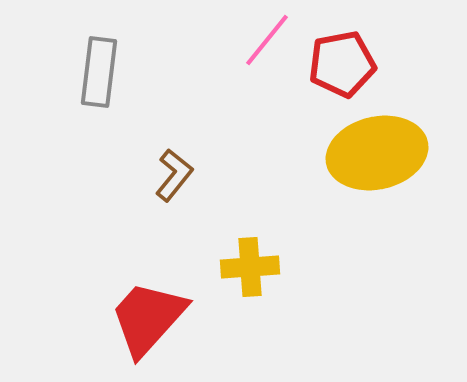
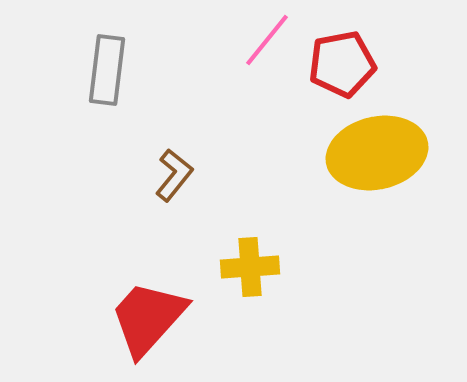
gray rectangle: moved 8 px right, 2 px up
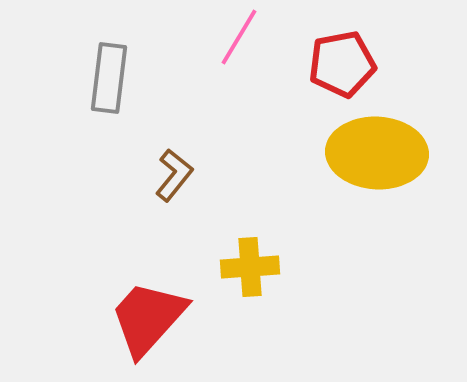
pink line: moved 28 px left, 3 px up; rotated 8 degrees counterclockwise
gray rectangle: moved 2 px right, 8 px down
yellow ellipse: rotated 16 degrees clockwise
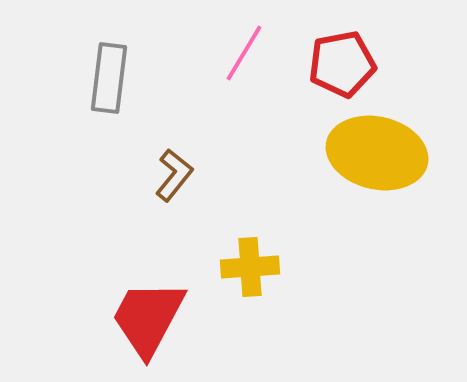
pink line: moved 5 px right, 16 px down
yellow ellipse: rotated 10 degrees clockwise
red trapezoid: rotated 14 degrees counterclockwise
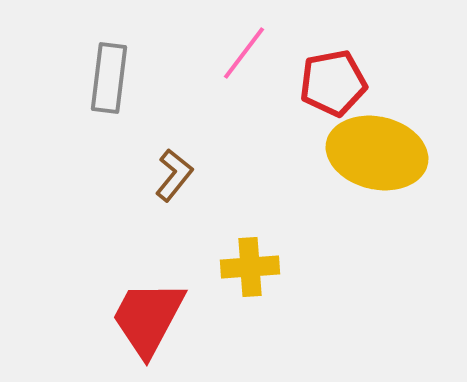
pink line: rotated 6 degrees clockwise
red pentagon: moved 9 px left, 19 px down
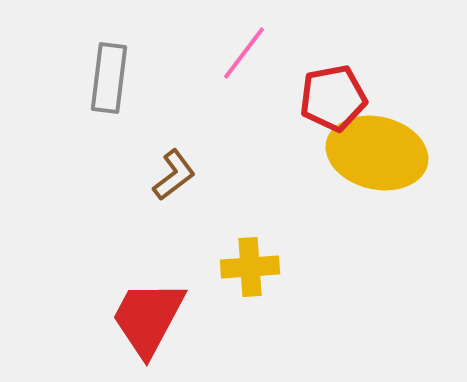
red pentagon: moved 15 px down
brown L-shape: rotated 14 degrees clockwise
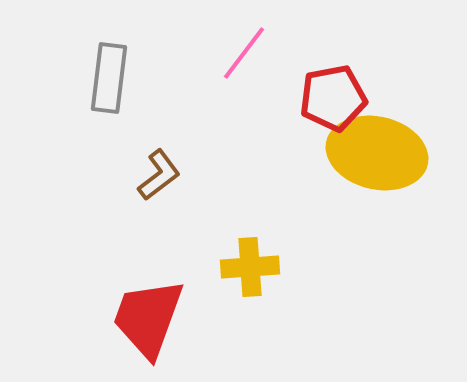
brown L-shape: moved 15 px left
red trapezoid: rotated 8 degrees counterclockwise
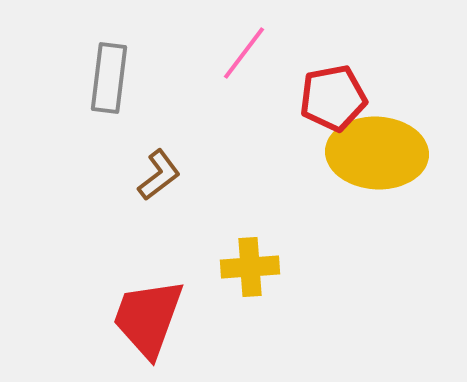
yellow ellipse: rotated 10 degrees counterclockwise
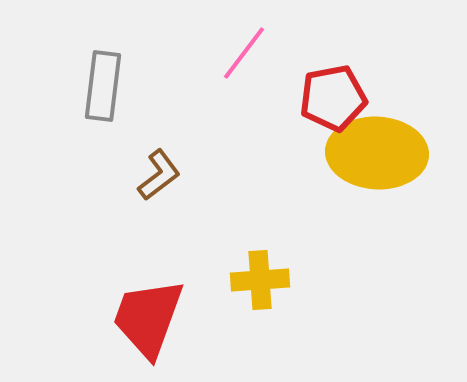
gray rectangle: moved 6 px left, 8 px down
yellow cross: moved 10 px right, 13 px down
